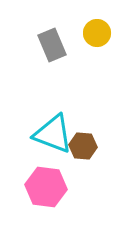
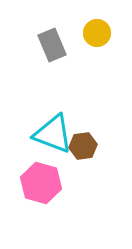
brown hexagon: rotated 12 degrees counterclockwise
pink hexagon: moved 5 px left, 4 px up; rotated 9 degrees clockwise
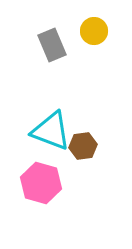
yellow circle: moved 3 px left, 2 px up
cyan triangle: moved 2 px left, 3 px up
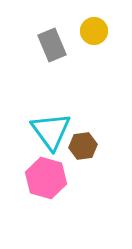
cyan triangle: rotated 33 degrees clockwise
pink hexagon: moved 5 px right, 5 px up
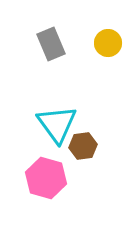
yellow circle: moved 14 px right, 12 px down
gray rectangle: moved 1 px left, 1 px up
cyan triangle: moved 6 px right, 7 px up
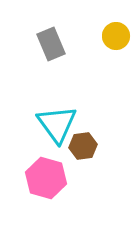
yellow circle: moved 8 px right, 7 px up
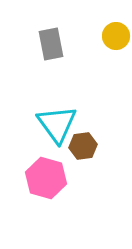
gray rectangle: rotated 12 degrees clockwise
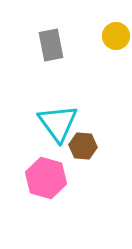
gray rectangle: moved 1 px down
cyan triangle: moved 1 px right, 1 px up
brown hexagon: rotated 12 degrees clockwise
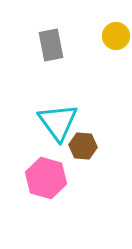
cyan triangle: moved 1 px up
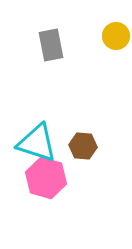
cyan triangle: moved 21 px left, 21 px down; rotated 36 degrees counterclockwise
